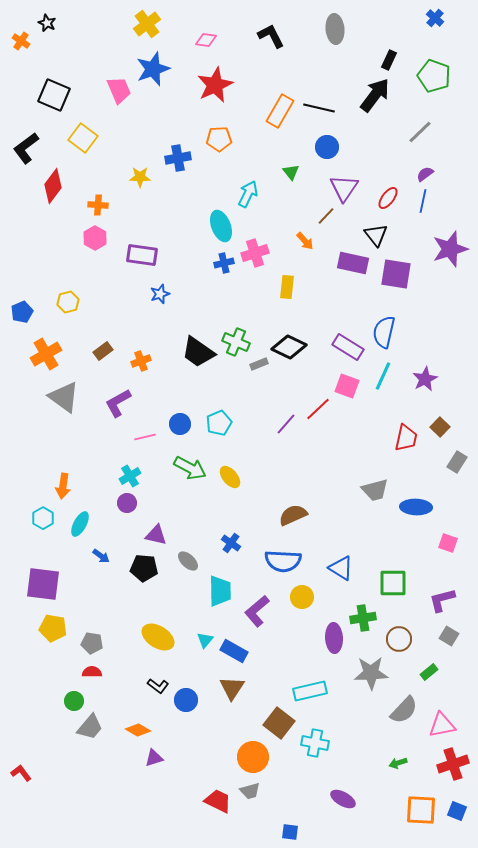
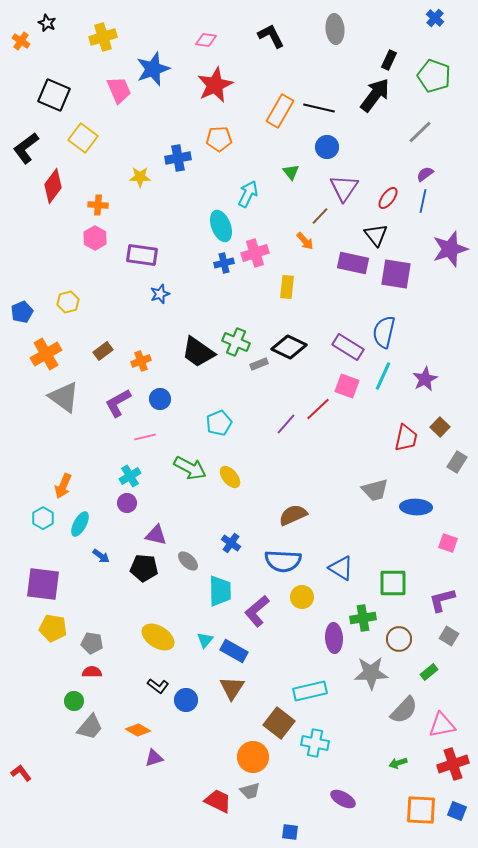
yellow cross at (147, 24): moved 44 px left, 13 px down; rotated 20 degrees clockwise
brown line at (326, 216): moved 6 px left
blue circle at (180, 424): moved 20 px left, 25 px up
orange arrow at (63, 486): rotated 15 degrees clockwise
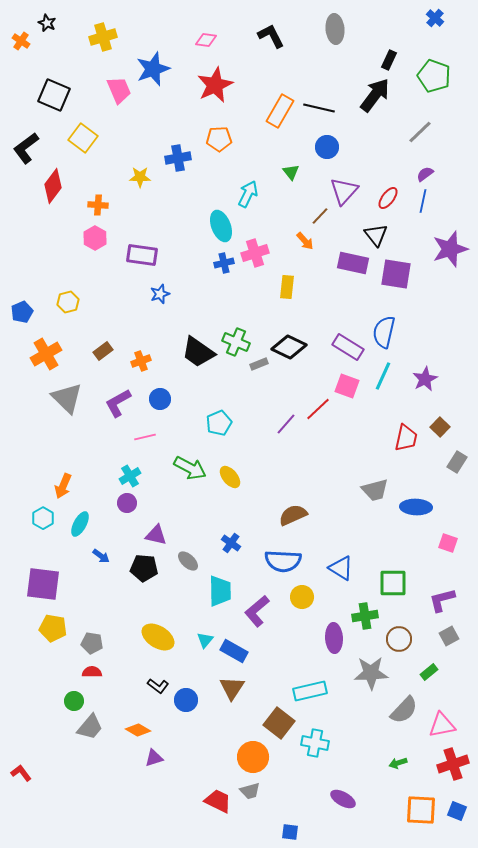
purple triangle at (344, 188): moved 3 px down; rotated 8 degrees clockwise
gray triangle at (64, 397): moved 3 px right, 1 px down; rotated 8 degrees clockwise
green cross at (363, 618): moved 2 px right, 2 px up
gray square at (449, 636): rotated 30 degrees clockwise
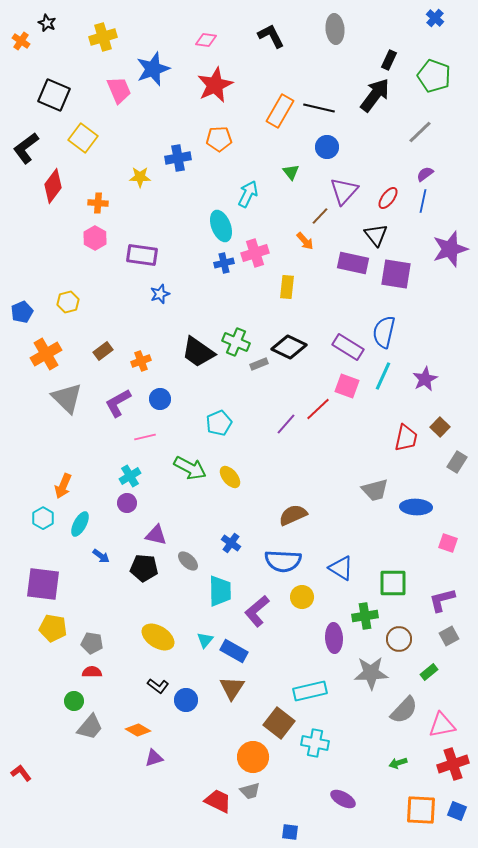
orange cross at (98, 205): moved 2 px up
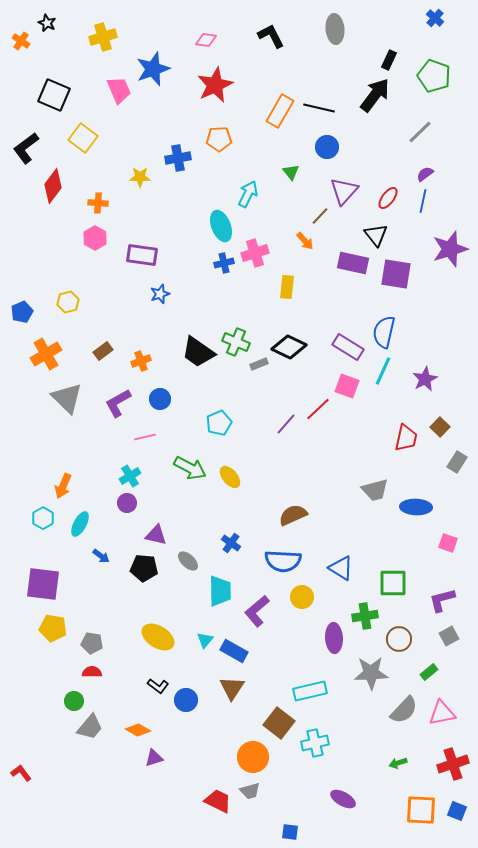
cyan line at (383, 376): moved 5 px up
pink triangle at (442, 725): moved 12 px up
cyan cross at (315, 743): rotated 24 degrees counterclockwise
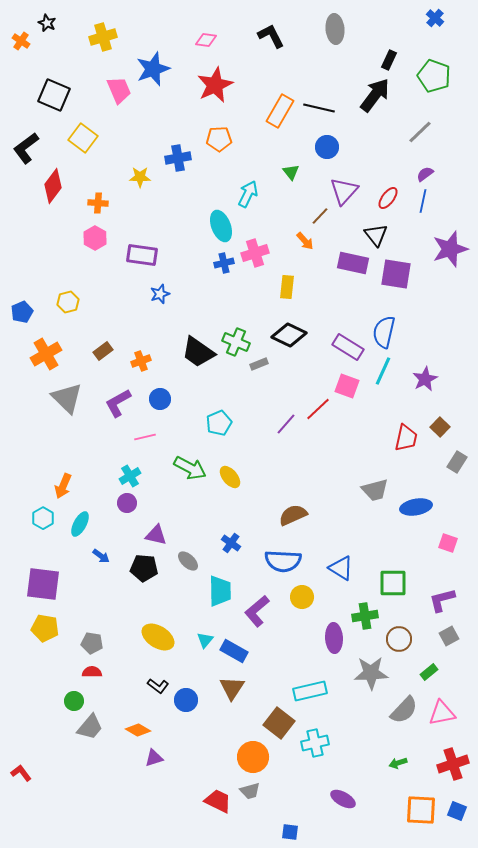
black diamond at (289, 347): moved 12 px up
blue ellipse at (416, 507): rotated 12 degrees counterclockwise
yellow pentagon at (53, 628): moved 8 px left
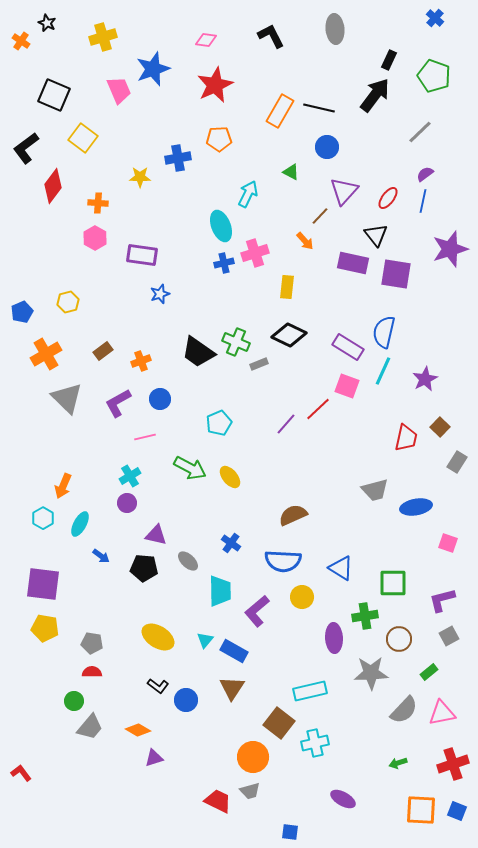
green triangle at (291, 172): rotated 24 degrees counterclockwise
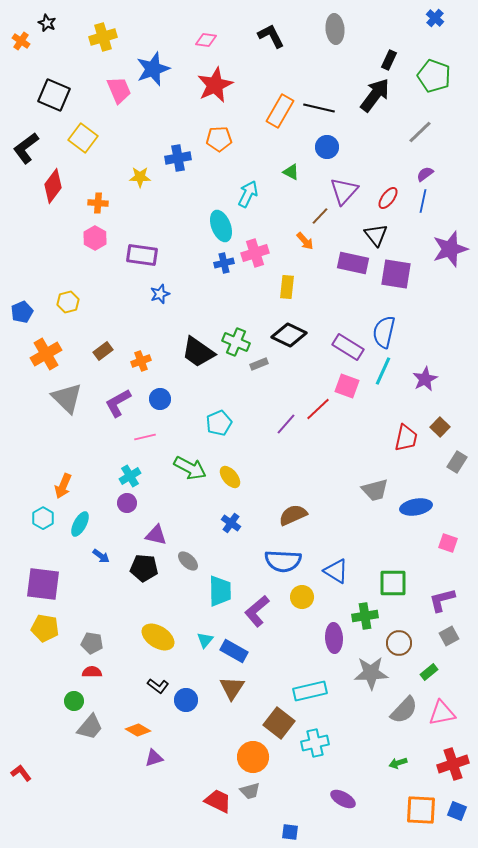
blue cross at (231, 543): moved 20 px up
blue triangle at (341, 568): moved 5 px left, 3 px down
brown circle at (399, 639): moved 4 px down
